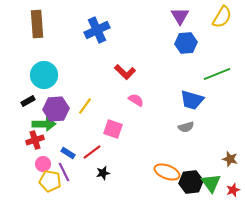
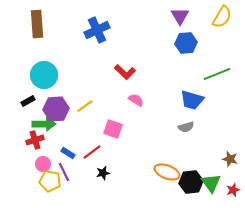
yellow line: rotated 18 degrees clockwise
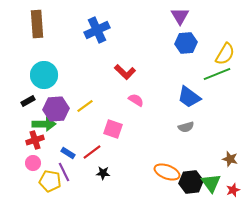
yellow semicircle: moved 3 px right, 37 px down
blue trapezoid: moved 3 px left, 3 px up; rotated 20 degrees clockwise
pink circle: moved 10 px left, 1 px up
black star: rotated 16 degrees clockwise
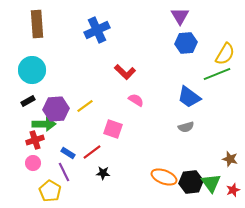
cyan circle: moved 12 px left, 5 px up
orange ellipse: moved 3 px left, 5 px down
yellow pentagon: moved 10 px down; rotated 20 degrees clockwise
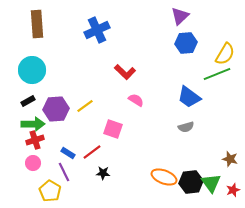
purple triangle: rotated 18 degrees clockwise
green arrow: moved 11 px left
